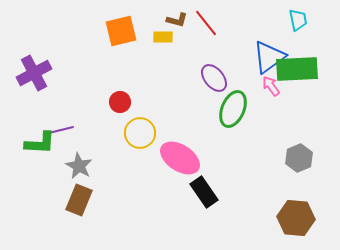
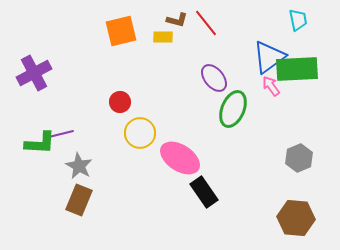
purple line: moved 4 px down
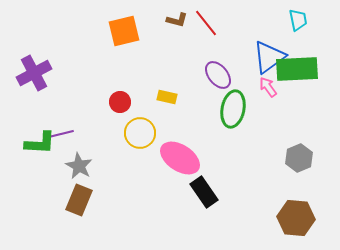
orange square: moved 3 px right
yellow rectangle: moved 4 px right, 60 px down; rotated 12 degrees clockwise
purple ellipse: moved 4 px right, 3 px up
pink arrow: moved 3 px left, 1 px down
green ellipse: rotated 12 degrees counterclockwise
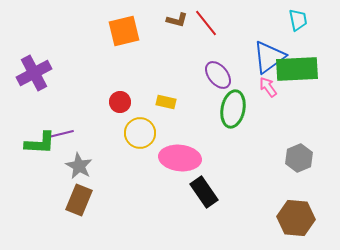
yellow rectangle: moved 1 px left, 5 px down
pink ellipse: rotated 27 degrees counterclockwise
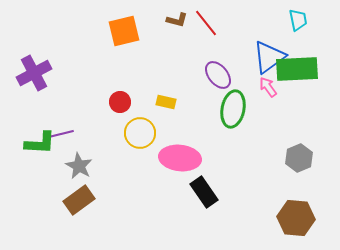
brown rectangle: rotated 32 degrees clockwise
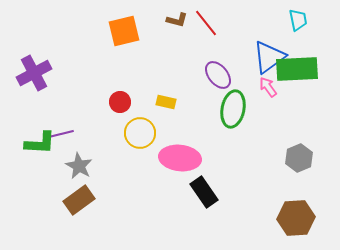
brown hexagon: rotated 9 degrees counterclockwise
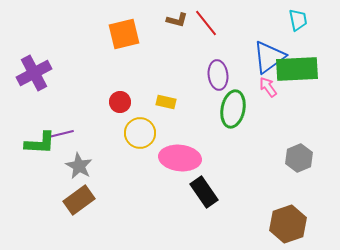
orange square: moved 3 px down
purple ellipse: rotated 32 degrees clockwise
brown hexagon: moved 8 px left, 6 px down; rotated 15 degrees counterclockwise
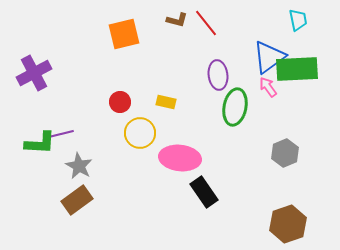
green ellipse: moved 2 px right, 2 px up
gray hexagon: moved 14 px left, 5 px up
brown rectangle: moved 2 px left
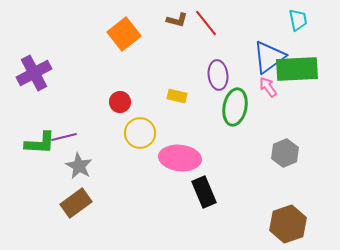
orange square: rotated 24 degrees counterclockwise
yellow rectangle: moved 11 px right, 6 px up
purple line: moved 3 px right, 3 px down
black rectangle: rotated 12 degrees clockwise
brown rectangle: moved 1 px left, 3 px down
